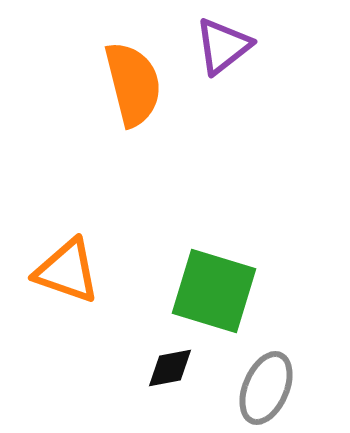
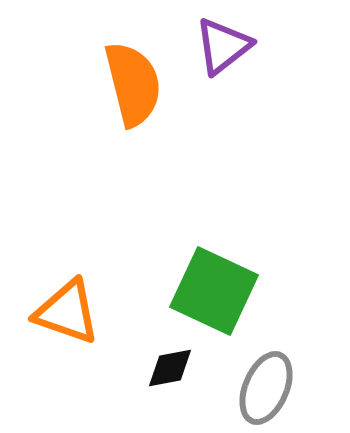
orange triangle: moved 41 px down
green square: rotated 8 degrees clockwise
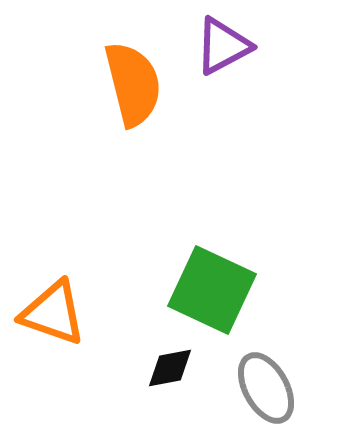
purple triangle: rotated 10 degrees clockwise
green square: moved 2 px left, 1 px up
orange triangle: moved 14 px left, 1 px down
gray ellipse: rotated 52 degrees counterclockwise
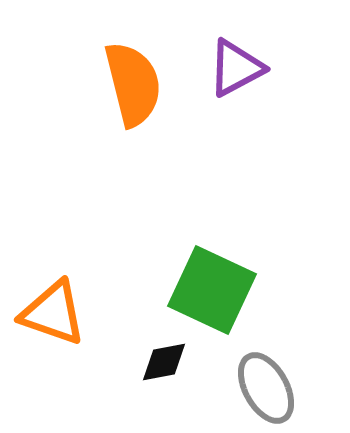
purple triangle: moved 13 px right, 22 px down
black diamond: moved 6 px left, 6 px up
